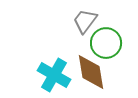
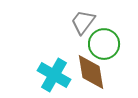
gray trapezoid: moved 2 px left, 1 px down
green circle: moved 2 px left, 1 px down
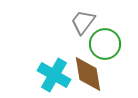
green circle: moved 1 px right
brown diamond: moved 3 px left, 2 px down
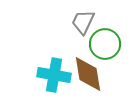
gray trapezoid: rotated 12 degrees counterclockwise
cyan cross: rotated 20 degrees counterclockwise
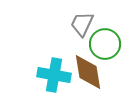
gray trapezoid: moved 1 px left, 2 px down
brown diamond: moved 2 px up
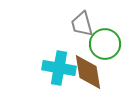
gray trapezoid: rotated 40 degrees counterclockwise
cyan cross: moved 5 px right, 7 px up
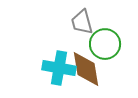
gray trapezoid: moved 2 px up
brown diamond: moved 2 px left, 3 px up
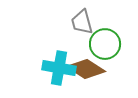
brown diamond: rotated 48 degrees counterclockwise
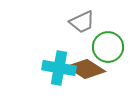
gray trapezoid: rotated 100 degrees counterclockwise
green circle: moved 3 px right, 3 px down
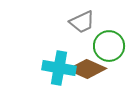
green circle: moved 1 px right, 1 px up
brown diamond: moved 1 px right; rotated 9 degrees counterclockwise
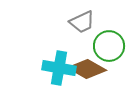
brown diamond: rotated 6 degrees clockwise
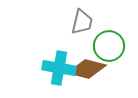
gray trapezoid: rotated 52 degrees counterclockwise
brown diamond: rotated 15 degrees counterclockwise
